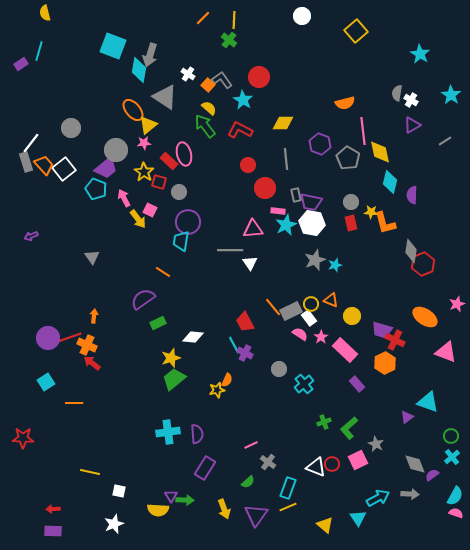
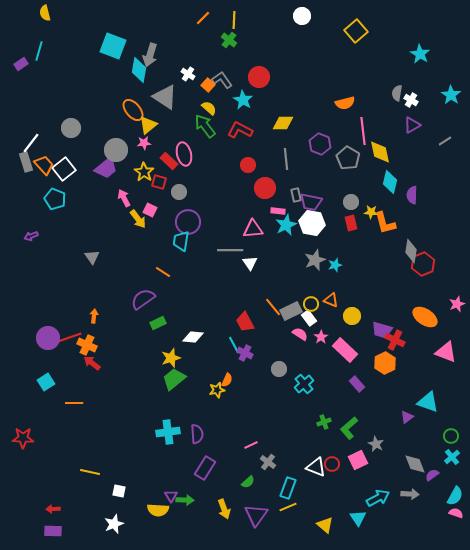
cyan pentagon at (96, 189): moved 41 px left, 10 px down
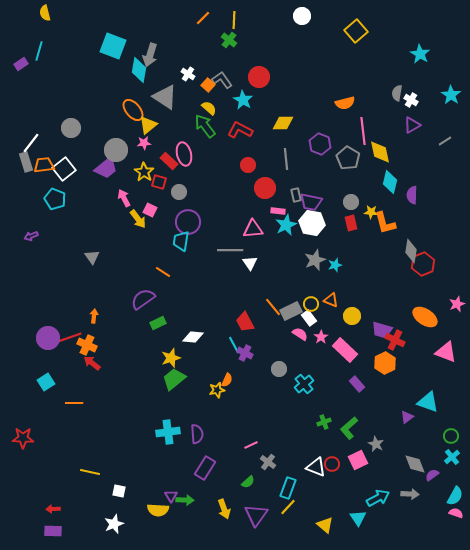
orange trapezoid at (44, 165): rotated 55 degrees counterclockwise
yellow line at (288, 507): rotated 24 degrees counterclockwise
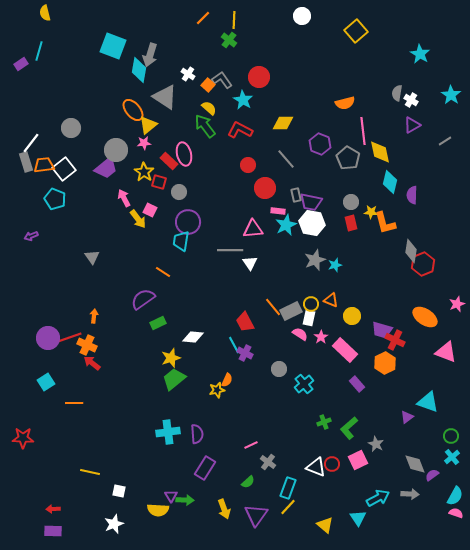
gray line at (286, 159): rotated 35 degrees counterclockwise
white rectangle at (309, 318): rotated 49 degrees clockwise
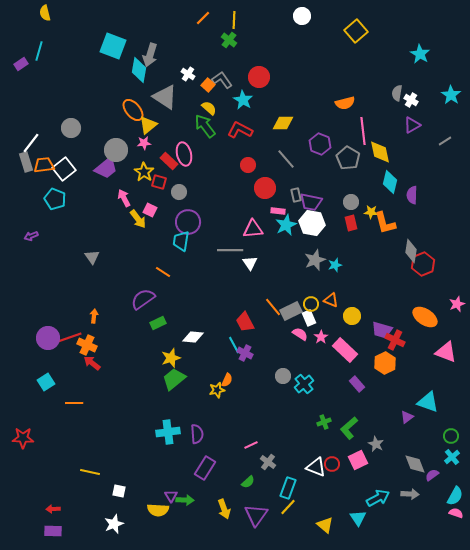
white rectangle at (309, 318): rotated 35 degrees counterclockwise
gray circle at (279, 369): moved 4 px right, 7 px down
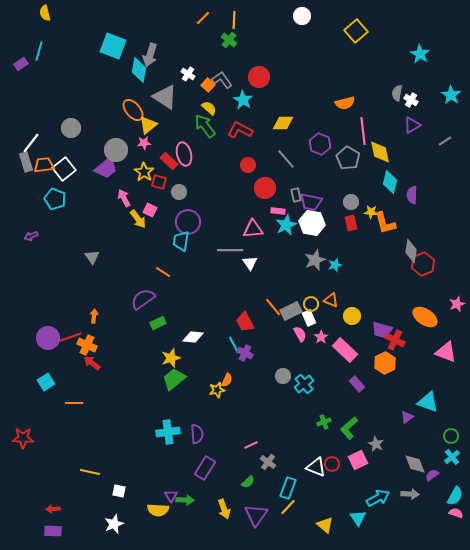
pink semicircle at (300, 334): rotated 28 degrees clockwise
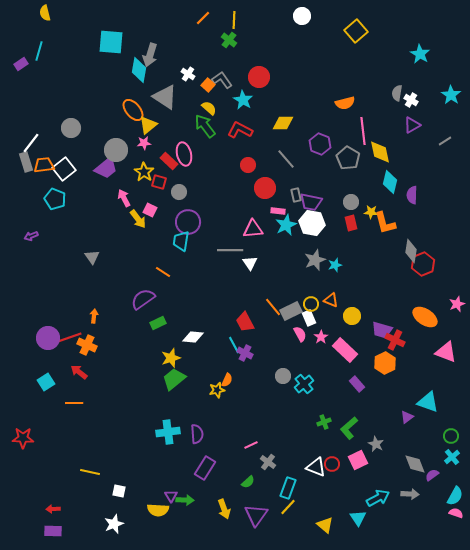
cyan square at (113, 46): moved 2 px left, 4 px up; rotated 16 degrees counterclockwise
red arrow at (92, 363): moved 13 px left, 9 px down
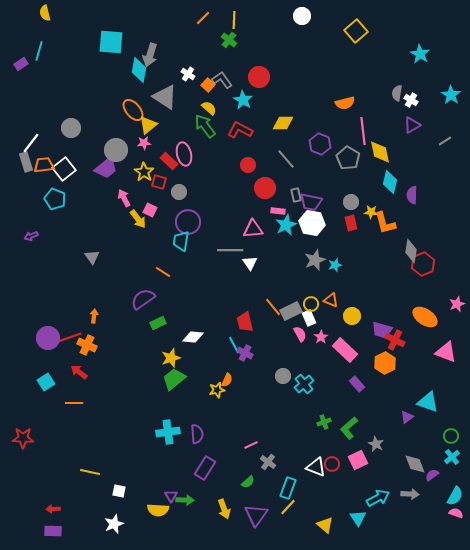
red trapezoid at (245, 322): rotated 15 degrees clockwise
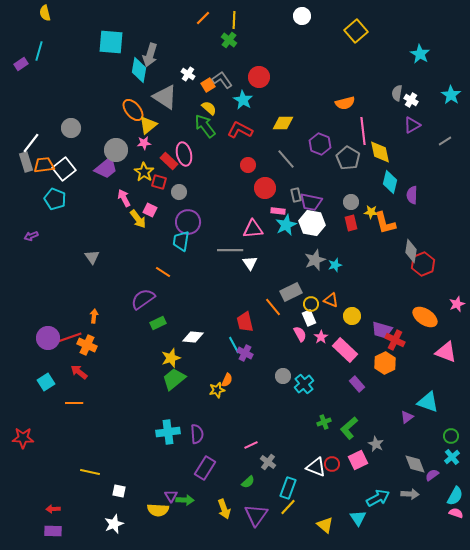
orange square at (208, 85): rotated 16 degrees clockwise
gray rectangle at (291, 311): moved 19 px up
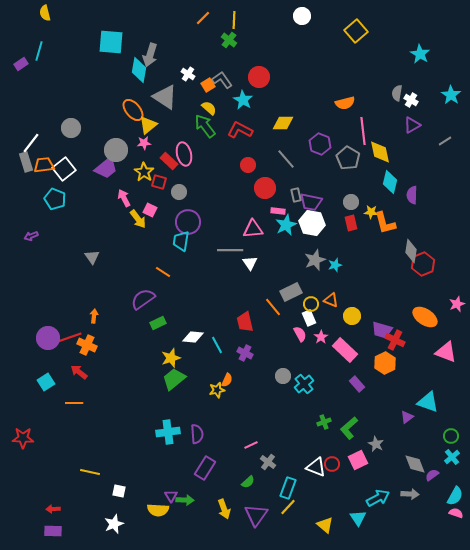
cyan line at (234, 345): moved 17 px left
